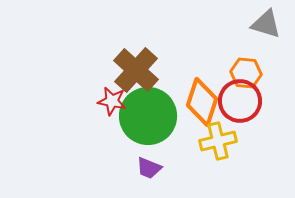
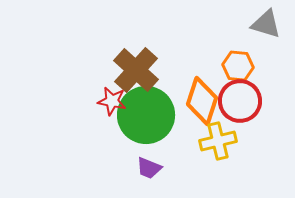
orange hexagon: moved 8 px left, 7 px up
orange diamond: moved 1 px up
green circle: moved 2 px left, 1 px up
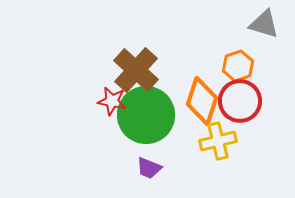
gray triangle: moved 2 px left
orange hexagon: rotated 24 degrees counterclockwise
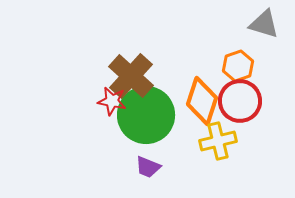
brown cross: moved 5 px left, 6 px down
purple trapezoid: moved 1 px left, 1 px up
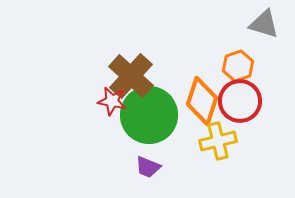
green circle: moved 3 px right
